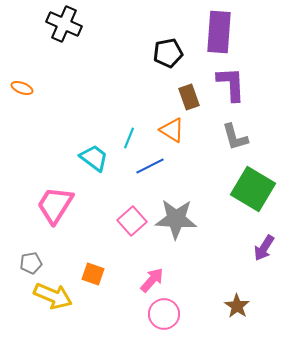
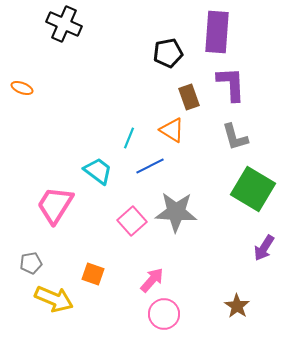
purple rectangle: moved 2 px left
cyan trapezoid: moved 4 px right, 13 px down
gray star: moved 7 px up
yellow arrow: moved 1 px right, 3 px down
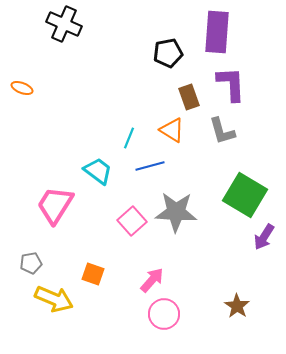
gray L-shape: moved 13 px left, 6 px up
blue line: rotated 12 degrees clockwise
green square: moved 8 px left, 6 px down
purple arrow: moved 11 px up
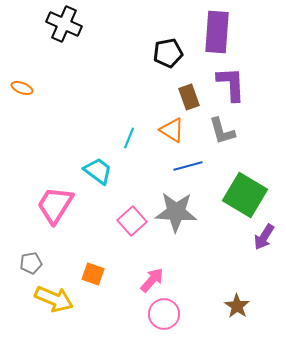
blue line: moved 38 px right
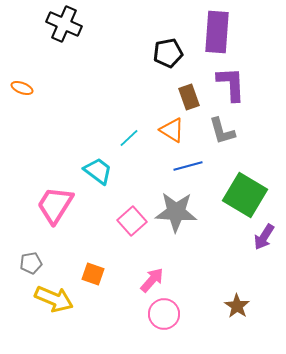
cyan line: rotated 25 degrees clockwise
